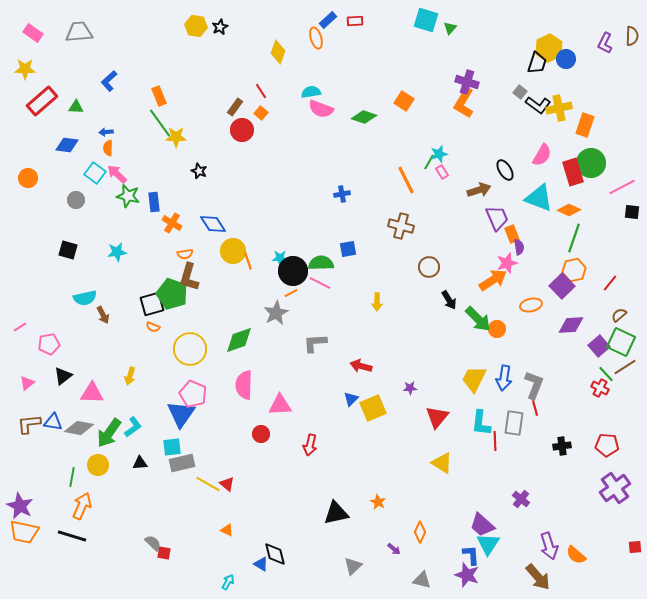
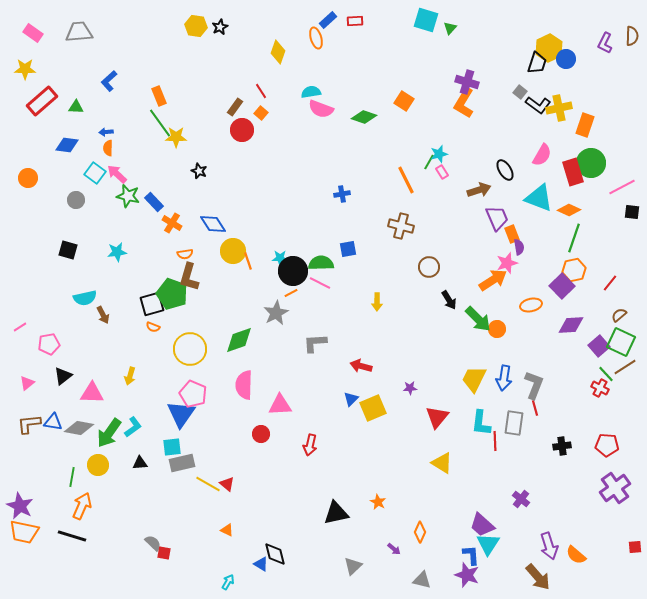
blue rectangle at (154, 202): rotated 36 degrees counterclockwise
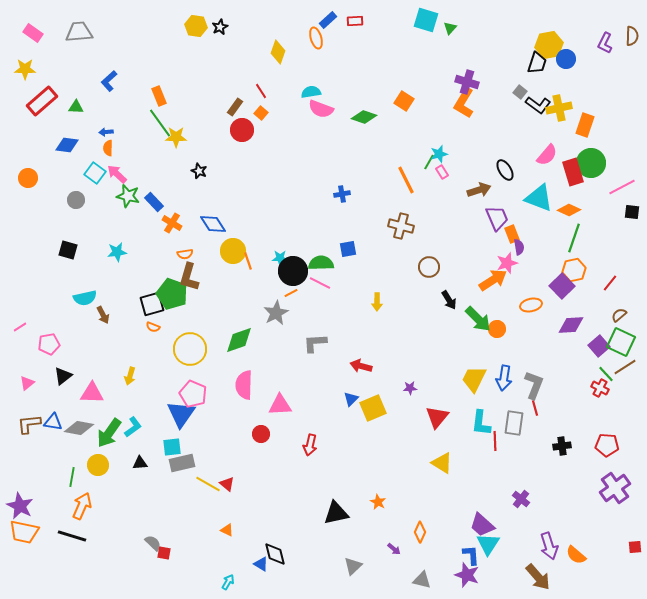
yellow hexagon at (549, 48): moved 3 px up; rotated 16 degrees clockwise
pink semicircle at (542, 155): moved 5 px right; rotated 10 degrees clockwise
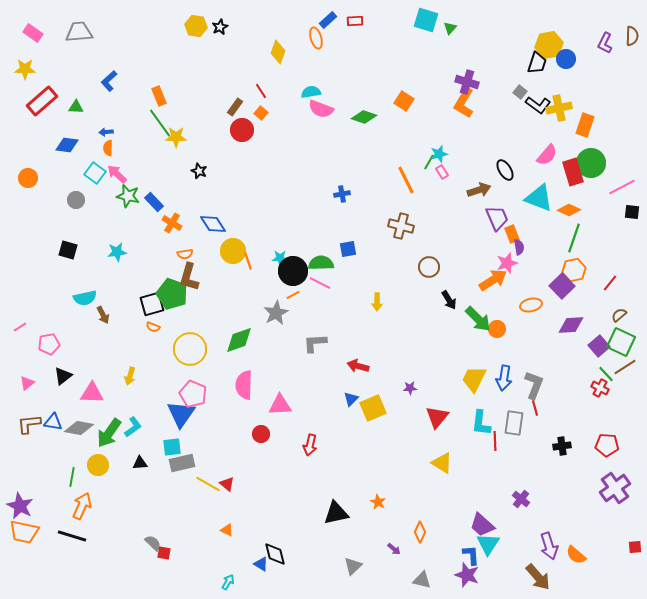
orange line at (291, 293): moved 2 px right, 2 px down
red arrow at (361, 366): moved 3 px left
